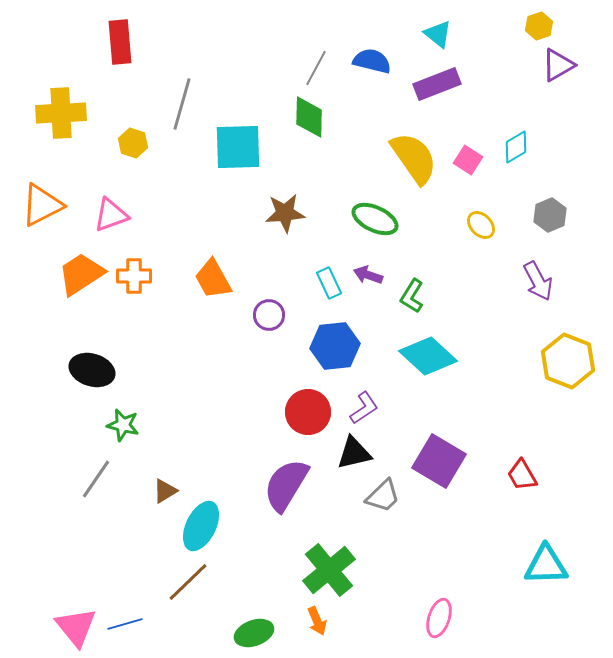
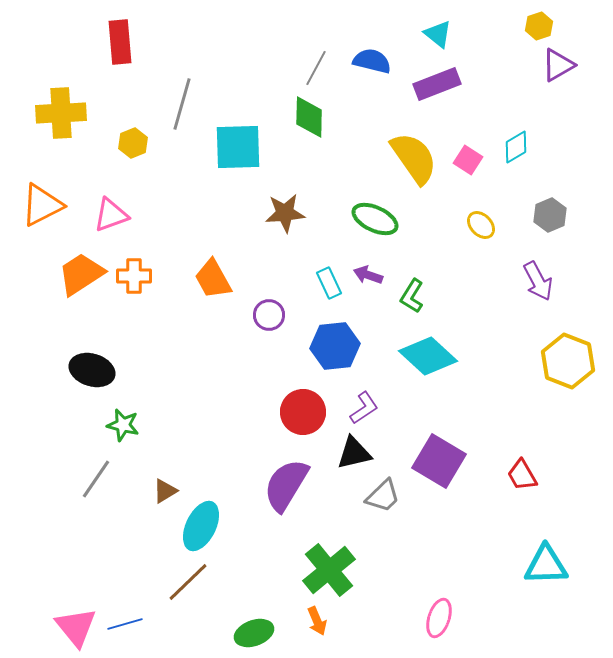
yellow hexagon at (133, 143): rotated 20 degrees clockwise
red circle at (308, 412): moved 5 px left
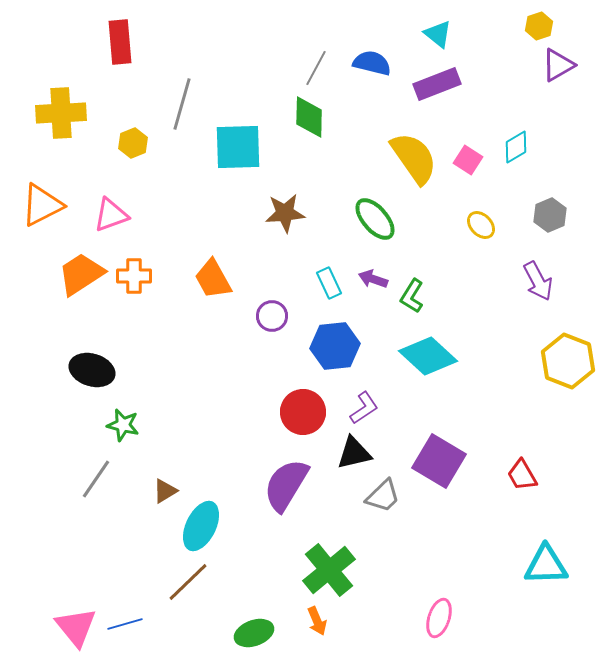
blue semicircle at (372, 61): moved 2 px down
green ellipse at (375, 219): rotated 24 degrees clockwise
purple arrow at (368, 275): moved 5 px right, 4 px down
purple circle at (269, 315): moved 3 px right, 1 px down
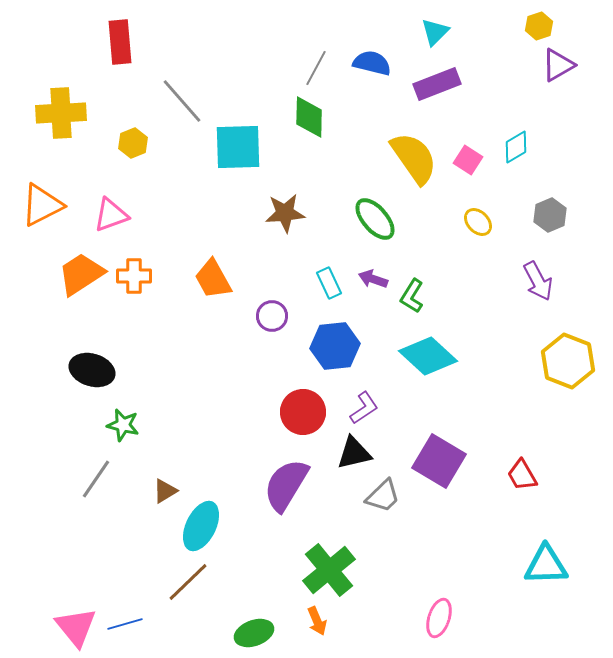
cyan triangle at (438, 34): moved 3 px left, 2 px up; rotated 36 degrees clockwise
gray line at (182, 104): moved 3 px up; rotated 57 degrees counterclockwise
yellow ellipse at (481, 225): moved 3 px left, 3 px up
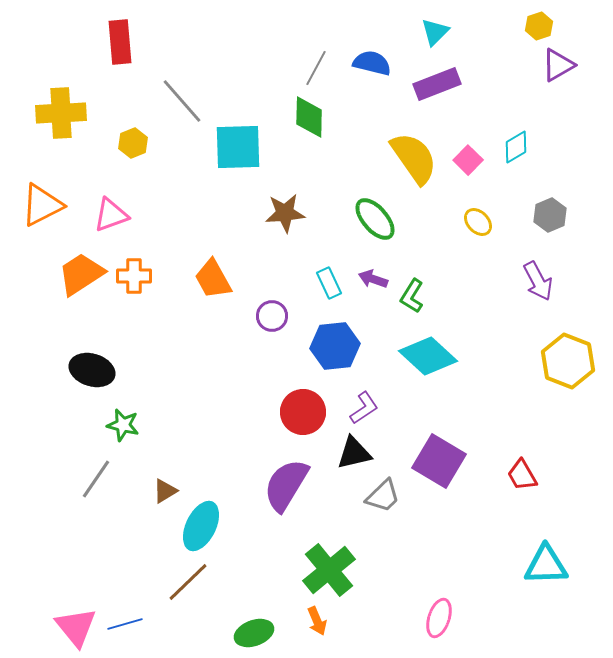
pink square at (468, 160): rotated 12 degrees clockwise
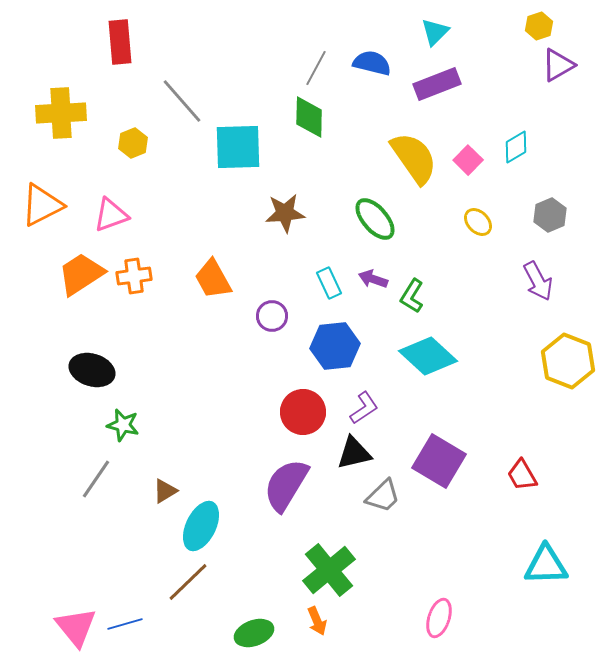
orange cross at (134, 276): rotated 8 degrees counterclockwise
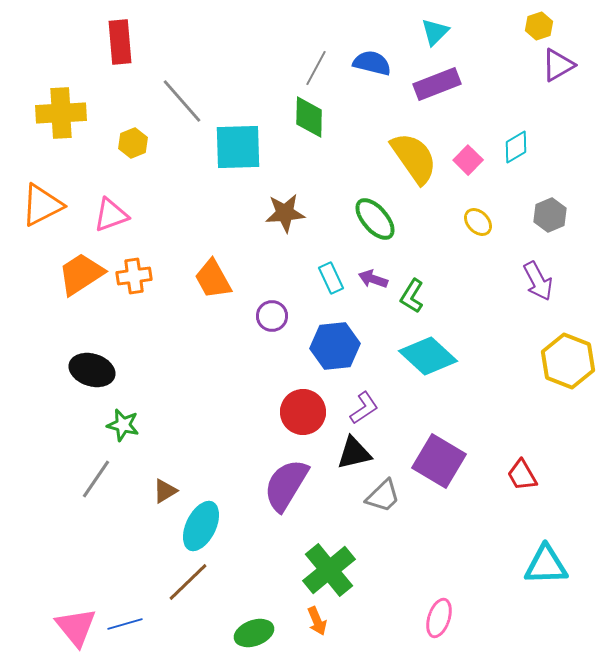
cyan rectangle at (329, 283): moved 2 px right, 5 px up
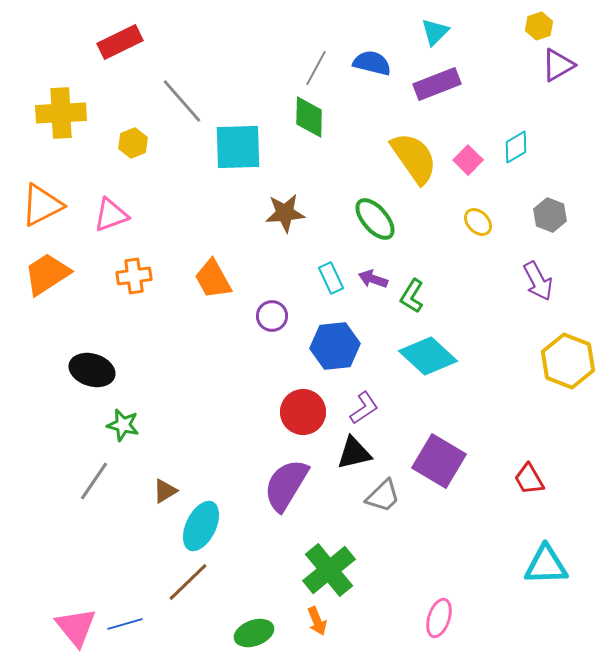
red rectangle at (120, 42): rotated 69 degrees clockwise
gray hexagon at (550, 215): rotated 16 degrees counterclockwise
orange trapezoid at (81, 274): moved 34 px left
red trapezoid at (522, 475): moved 7 px right, 4 px down
gray line at (96, 479): moved 2 px left, 2 px down
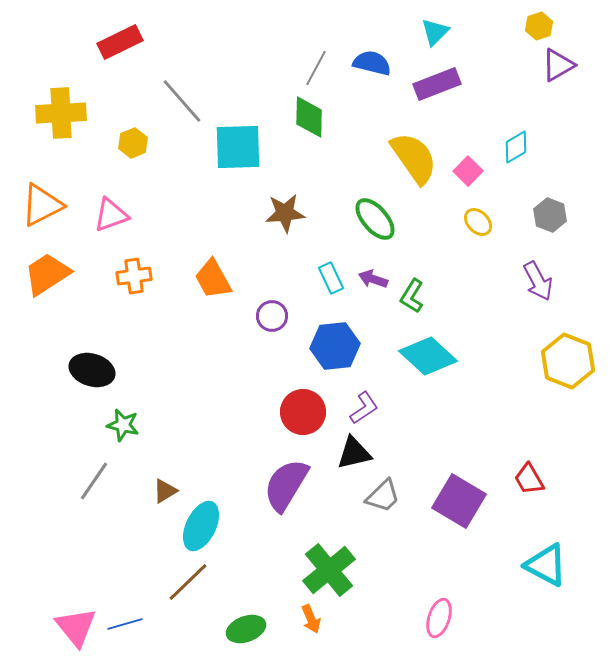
pink square at (468, 160): moved 11 px down
purple square at (439, 461): moved 20 px right, 40 px down
cyan triangle at (546, 565): rotated 30 degrees clockwise
orange arrow at (317, 621): moved 6 px left, 2 px up
green ellipse at (254, 633): moved 8 px left, 4 px up
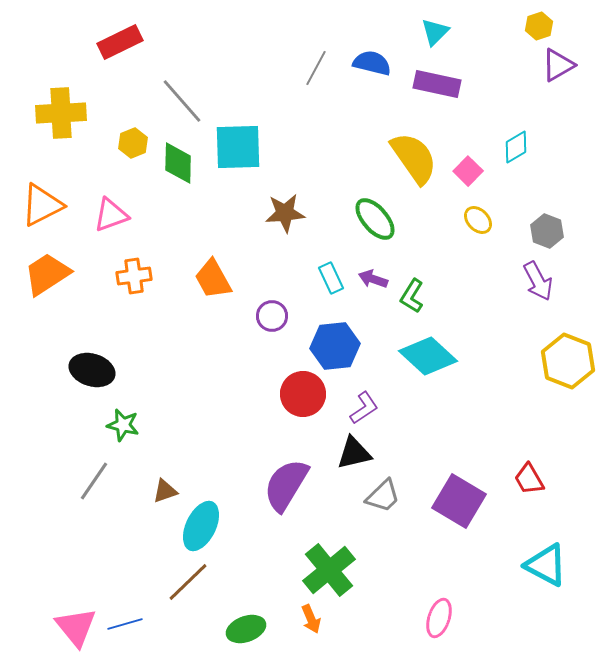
purple rectangle at (437, 84): rotated 33 degrees clockwise
green diamond at (309, 117): moved 131 px left, 46 px down
gray hexagon at (550, 215): moved 3 px left, 16 px down
yellow ellipse at (478, 222): moved 2 px up
red circle at (303, 412): moved 18 px up
brown triangle at (165, 491): rotated 12 degrees clockwise
